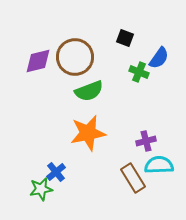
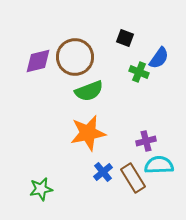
blue cross: moved 47 px right
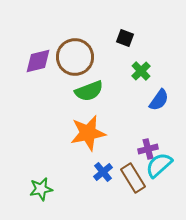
blue semicircle: moved 42 px down
green cross: moved 2 px right, 1 px up; rotated 24 degrees clockwise
purple cross: moved 2 px right, 8 px down
cyan semicircle: rotated 40 degrees counterclockwise
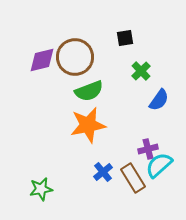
black square: rotated 30 degrees counterclockwise
purple diamond: moved 4 px right, 1 px up
orange star: moved 8 px up
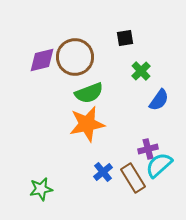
green semicircle: moved 2 px down
orange star: moved 1 px left, 1 px up
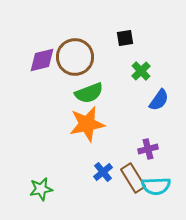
cyan semicircle: moved 3 px left, 21 px down; rotated 140 degrees counterclockwise
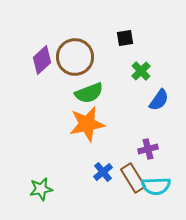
purple diamond: rotated 28 degrees counterclockwise
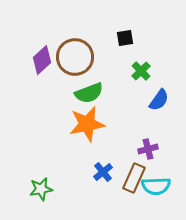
brown rectangle: moved 1 px right; rotated 56 degrees clockwise
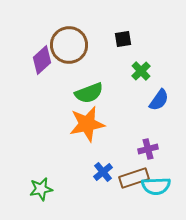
black square: moved 2 px left, 1 px down
brown circle: moved 6 px left, 12 px up
brown rectangle: rotated 48 degrees clockwise
